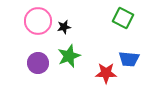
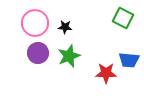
pink circle: moved 3 px left, 2 px down
black star: moved 1 px right; rotated 16 degrees clockwise
blue trapezoid: moved 1 px down
purple circle: moved 10 px up
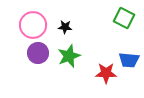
green square: moved 1 px right
pink circle: moved 2 px left, 2 px down
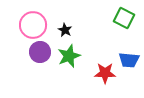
black star: moved 3 px down; rotated 24 degrees clockwise
purple circle: moved 2 px right, 1 px up
red star: moved 1 px left
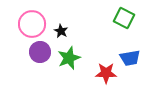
pink circle: moved 1 px left, 1 px up
black star: moved 4 px left, 1 px down
green star: moved 2 px down
blue trapezoid: moved 1 px right, 2 px up; rotated 15 degrees counterclockwise
red star: moved 1 px right
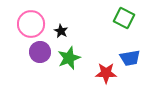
pink circle: moved 1 px left
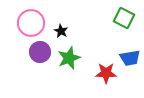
pink circle: moved 1 px up
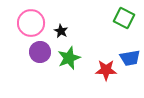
red star: moved 3 px up
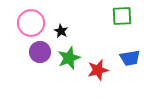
green square: moved 2 px left, 2 px up; rotated 30 degrees counterclockwise
red star: moved 8 px left; rotated 15 degrees counterclockwise
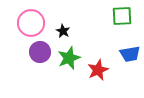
black star: moved 2 px right
blue trapezoid: moved 4 px up
red star: rotated 10 degrees counterclockwise
